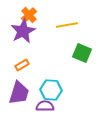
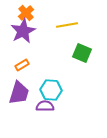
orange cross: moved 3 px left, 2 px up
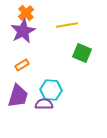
purple trapezoid: moved 1 px left, 3 px down
purple semicircle: moved 1 px left, 2 px up
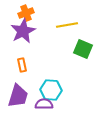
orange cross: rotated 21 degrees clockwise
green square: moved 1 px right, 4 px up
orange rectangle: rotated 72 degrees counterclockwise
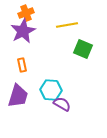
purple semicircle: moved 18 px right; rotated 30 degrees clockwise
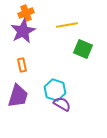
cyan hexagon: moved 4 px right; rotated 15 degrees clockwise
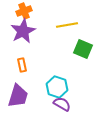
orange cross: moved 2 px left, 2 px up
cyan hexagon: moved 2 px right, 3 px up
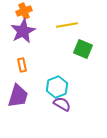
cyan hexagon: rotated 20 degrees clockwise
